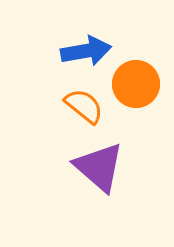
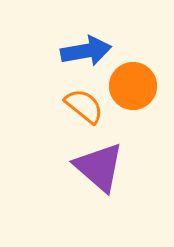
orange circle: moved 3 px left, 2 px down
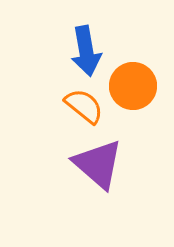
blue arrow: rotated 90 degrees clockwise
purple triangle: moved 1 px left, 3 px up
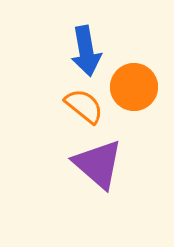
orange circle: moved 1 px right, 1 px down
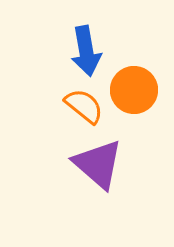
orange circle: moved 3 px down
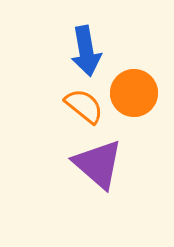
orange circle: moved 3 px down
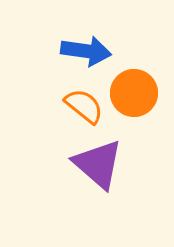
blue arrow: rotated 72 degrees counterclockwise
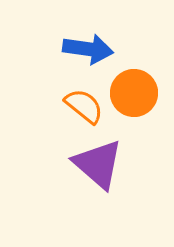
blue arrow: moved 2 px right, 2 px up
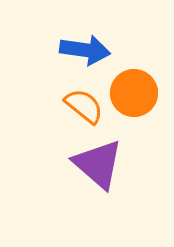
blue arrow: moved 3 px left, 1 px down
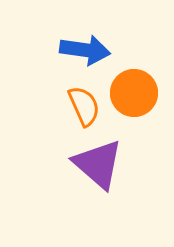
orange semicircle: rotated 27 degrees clockwise
